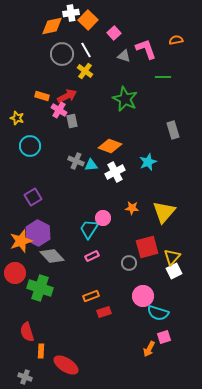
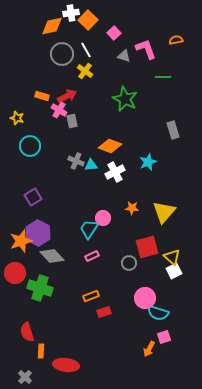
yellow triangle at (172, 257): rotated 30 degrees counterclockwise
pink circle at (143, 296): moved 2 px right, 2 px down
red ellipse at (66, 365): rotated 25 degrees counterclockwise
gray cross at (25, 377): rotated 24 degrees clockwise
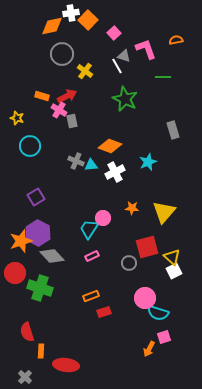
white line at (86, 50): moved 31 px right, 16 px down
purple square at (33, 197): moved 3 px right
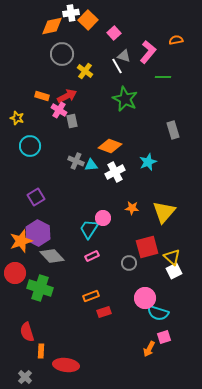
pink L-shape at (146, 49): moved 2 px right, 3 px down; rotated 60 degrees clockwise
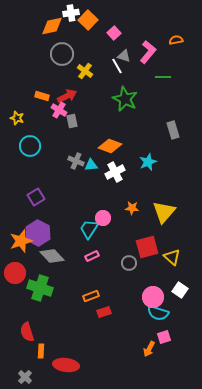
white square at (174, 271): moved 6 px right, 19 px down; rotated 28 degrees counterclockwise
pink circle at (145, 298): moved 8 px right, 1 px up
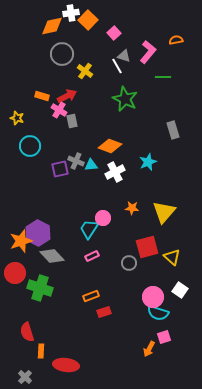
purple square at (36, 197): moved 24 px right, 28 px up; rotated 18 degrees clockwise
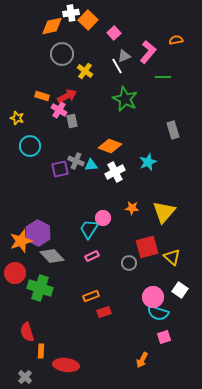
gray triangle at (124, 56): rotated 40 degrees counterclockwise
orange arrow at (149, 349): moved 7 px left, 11 px down
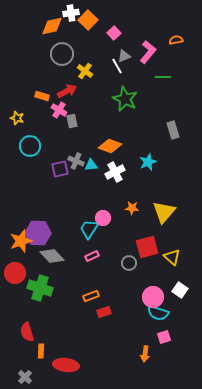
red arrow at (67, 96): moved 5 px up
purple hexagon at (38, 233): rotated 25 degrees counterclockwise
orange arrow at (142, 360): moved 3 px right, 6 px up; rotated 21 degrees counterclockwise
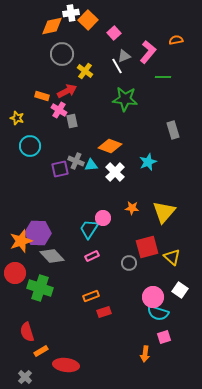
green star at (125, 99): rotated 20 degrees counterclockwise
white cross at (115, 172): rotated 18 degrees counterclockwise
orange rectangle at (41, 351): rotated 56 degrees clockwise
